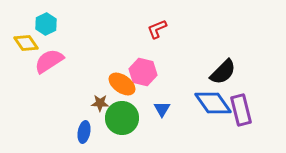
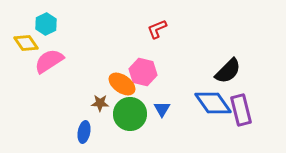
black semicircle: moved 5 px right, 1 px up
green circle: moved 8 px right, 4 px up
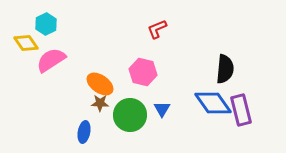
pink semicircle: moved 2 px right, 1 px up
black semicircle: moved 3 px left, 2 px up; rotated 40 degrees counterclockwise
orange ellipse: moved 22 px left
green circle: moved 1 px down
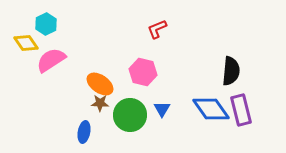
black semicircle: moved 6 px right, 2 px down
blue diamond: moved 2 px left, 6 px down
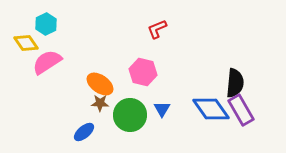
pink semicircle: moved 4 px left, 2 px down
black semicircle: moved 4 px right, 12 px down
purple rectangle: rotated 16 degrees counterclockwise
blue ellipse: rotated 40 degrees clockwise
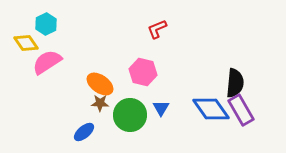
blue triangle: moved 1 px left, 1 px up
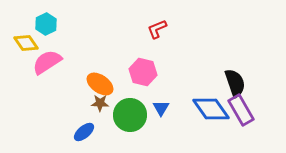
black semicircle: rotated 24 degrees counterclockwise
